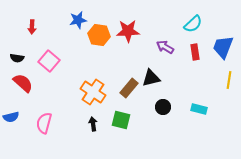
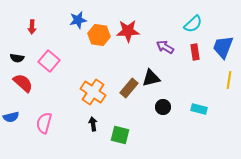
green square: moved 1 px left, 15 px down
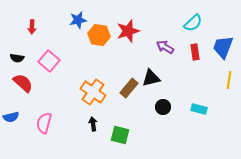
cyan semicircle: moved 1 px up
red star: rotated 15 degrees counterclockwise
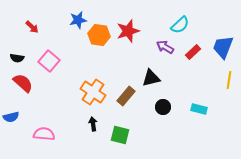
cyan semicircle: moved 13 px left, 2 px down
red arrow: rotated 48 degrees counterclockwise
red rectangle: moved 2 px left; rotated 56 degrees clockwise
brown rectangle: moved 3 px left, 8 px down
pink semicircle: moved 11 px down; rotated 80 degrees clockwise
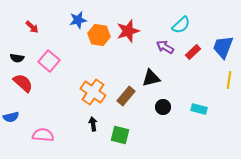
cyan semicircle: moved 1 px right
pink semicircle: moved 1 px left, 1 px down
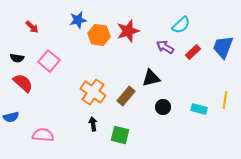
yellow line: moved 4 px left, 20 px down
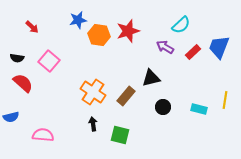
blue trapezoid: moved 4 px left
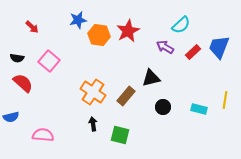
red star: rotated 10 degrees counterclockwise
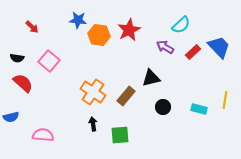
blue star: rotated 18 degrees clockwise
red star: moved 1 px right, 1 px up
blue trapezoid: rotated 115 degrees clockwise
green square: rotated 18 degrees counterclockwise
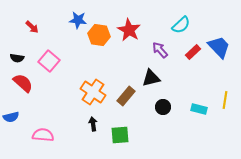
red star: rotated 15 degrees counterclockwise
purple arrow: moved 5 px left, 3 px down; rotated 18 degrees clockwise
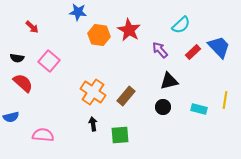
blue star: moved 8 px up
black triangle: moved 18 px right, 3 px down
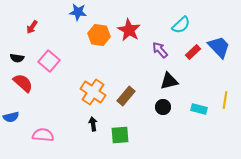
red arrow: rotated 80 degrees clockwise
